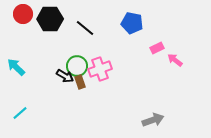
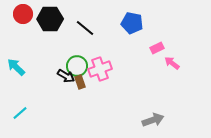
pink arrow: moved 3 px left, 3 px down
black arrow: moved 1 px right
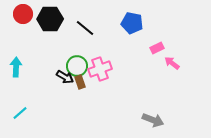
cyan arrow: rotated 48 degrees clockwise
black arrow: moved 1 px left, 1 px down
gray arrow: rotated 40 degrees clockwise
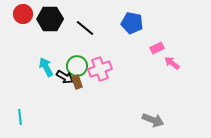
cyan arrow: moved 30 px right; rotated 30 degrees counterclockwise
brown rectangle: moved 3 px left
cyan line: moved 4 px down; rotated 56 degrees counterclockwise
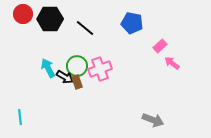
pink rectangle: moved 3 px right, 2 px up; rotated 16 degrees counterclockwise
cyan arrow: moved 2 px right, 1 px down
